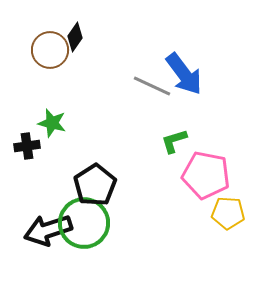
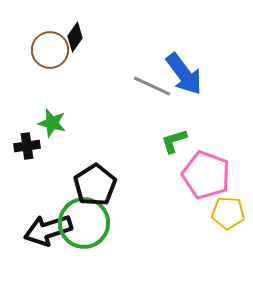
pink pentagon: rotated 9 degrees clockwise
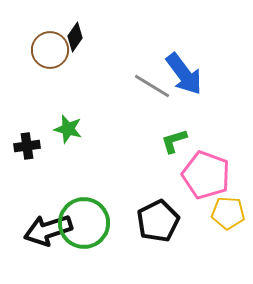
gray line: rotated 6 degrees clockwise
green star: moved 16 px right, 6 px down
black pentagon: moved 63 px right, 36 px down; rotated 6 degrees clockwise
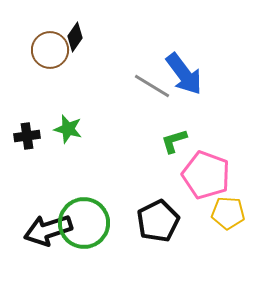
black cross: moved 10 px up
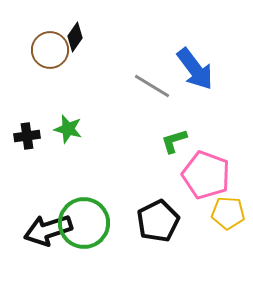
blue arrow: moved 11 px right, 5 px up
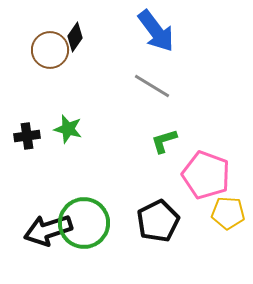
blue arrow: moved 39 px left, 38 px up
green L-shape: moved 10 px left
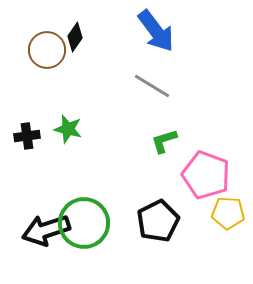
brown circle: moved 3 px left
black arrow: moved 2 px left
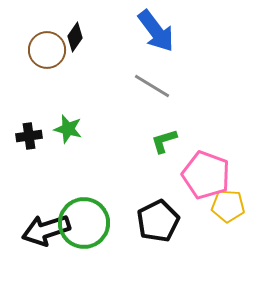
black cross: moved 2 px right
yellow pentagon: moved 7 px up
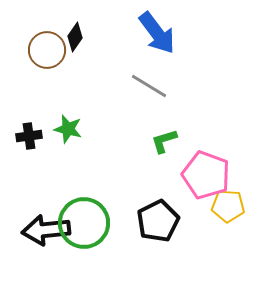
blue arrow: moved 1 px right, 2 px down
gray line: moved 3 px left
black arrow: rotated 12 degrees clockwise
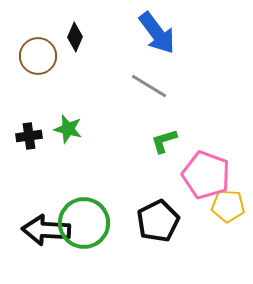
black diamond: rotated 12 degrees counterclockwise
brown circle: moved 9 px left, 6 px down
black arrow: rotated 9 degrees clockwise
